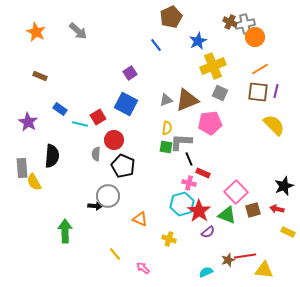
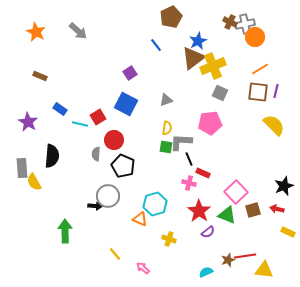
brown triangle at (187, 100): moved 6 px right, 42 px up; rotated 15 degrees counterclockwise
cyan hexagon at (182, 204): moved 27 px left
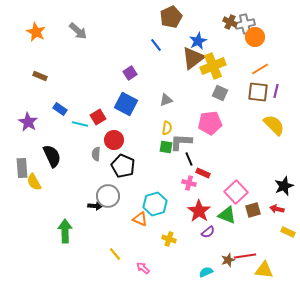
black semicircle at (52, 156): rotated 30 degrees counterclockwise
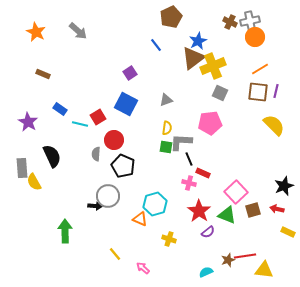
gray cross at (245, 24): moved 5 px right, 3 px up
brown rectangle at (40, 76): moved 3 px right, 2 px up
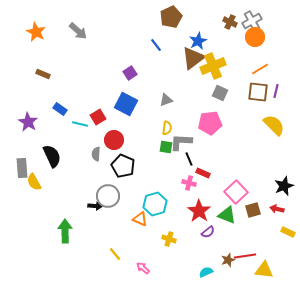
gray cross at (250, 21): moved 2 px right; rotated 18 degrees counterclockwise
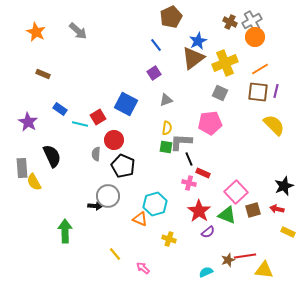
yellow cross at (213, 66): moved 12 px right, 3 px up
purple square at (130, 73): moved 24 px right
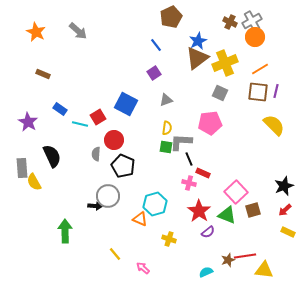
brown triangle at (193, 58): moved 4 px right
red arrow at (277, 209): moved 8 px right, 1 px down; rotated 56 degrees counterclockwise
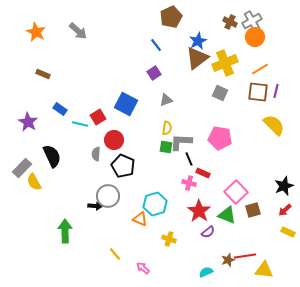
pink pentagon at (210, 123): moved 10 px right, 15 px down; rotated 15 degrees clockwise
gray rectangle at (22, 168): rotated 48 degrees clockwise
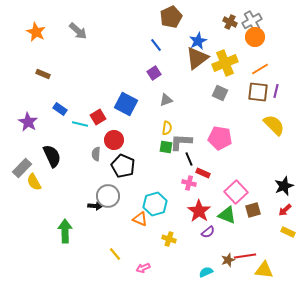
pink arrow at (143, 268): rotated 64 degrees counterclockwise
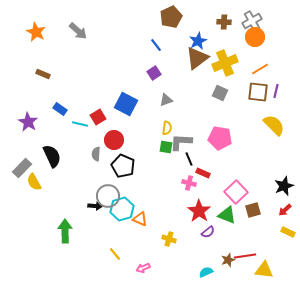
brown cross at (230, 22): moved 6 px left; rotated 24 degrees counterclockwise
cyan hexagon at (155, 204): moved 33 px left, 5 px down
